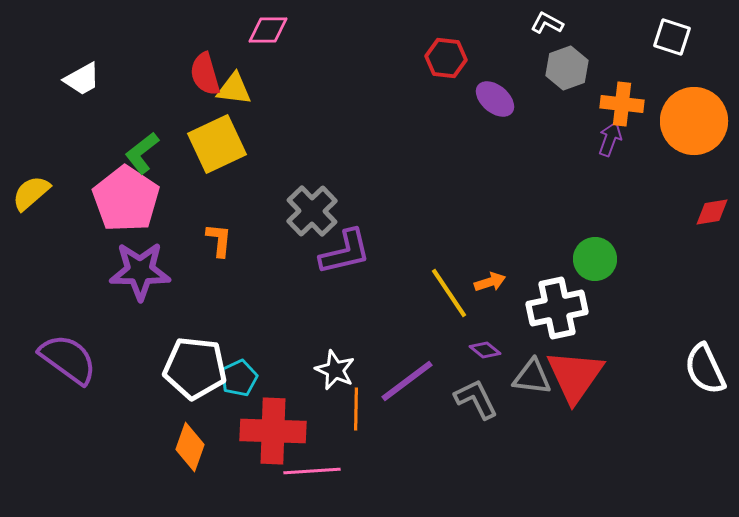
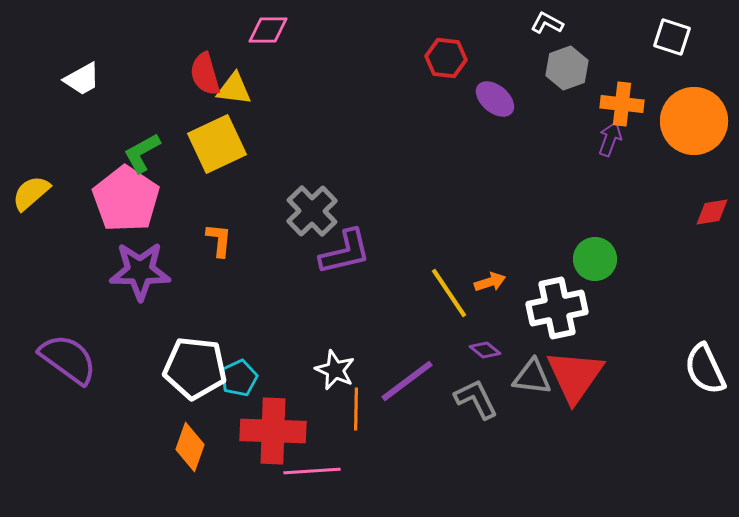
green L-shape: rotated 9 degrees clockwise
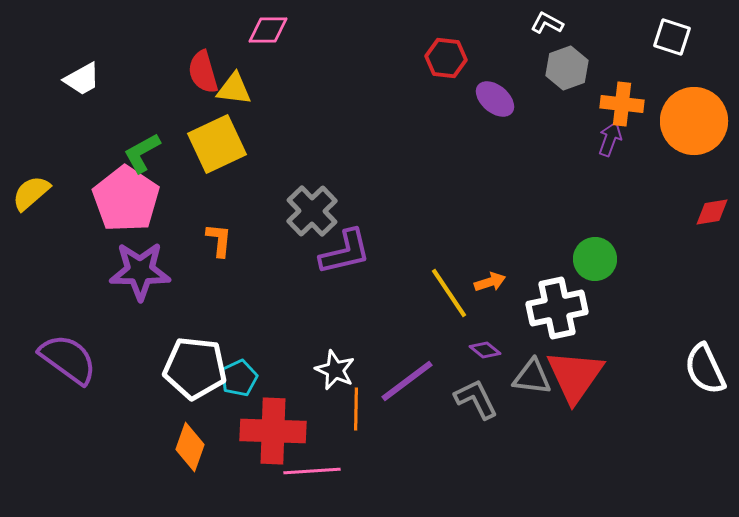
red semicircle: moved 2 px left, 2 px up
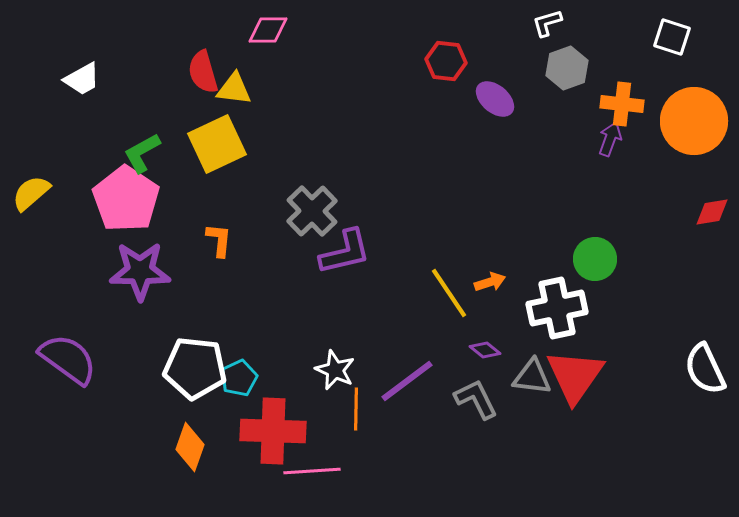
white L-shape: rotated 44 degrees counterclockwise
red hexagon: moved 3 px down
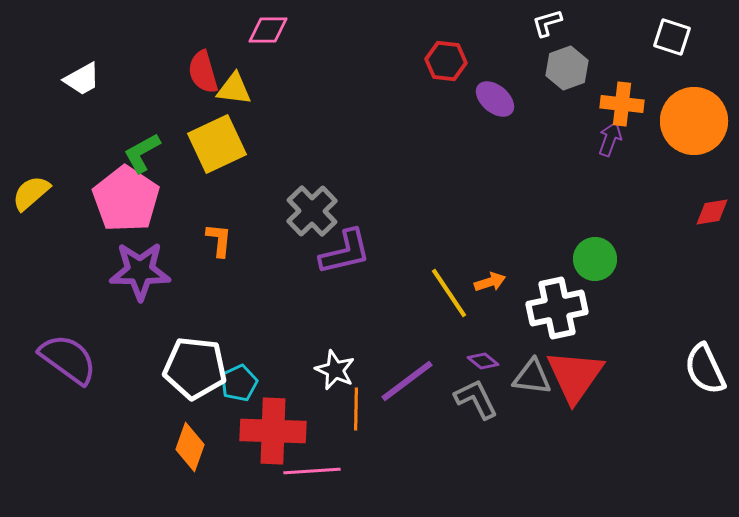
purple diamond: moved 2 px left, 11 px down
cyan pentagon: moved 5 px down
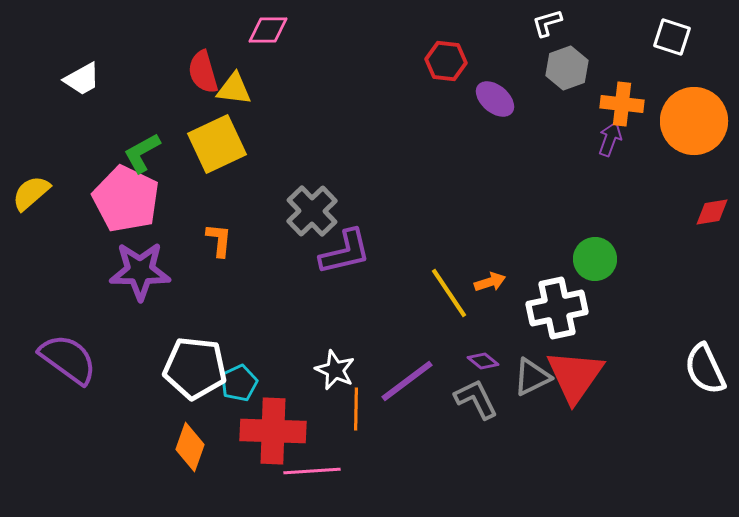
pink pentagon: rotated 8 degrees counterclockwise
gray triangle: rotated 33 degrees counterclockwise
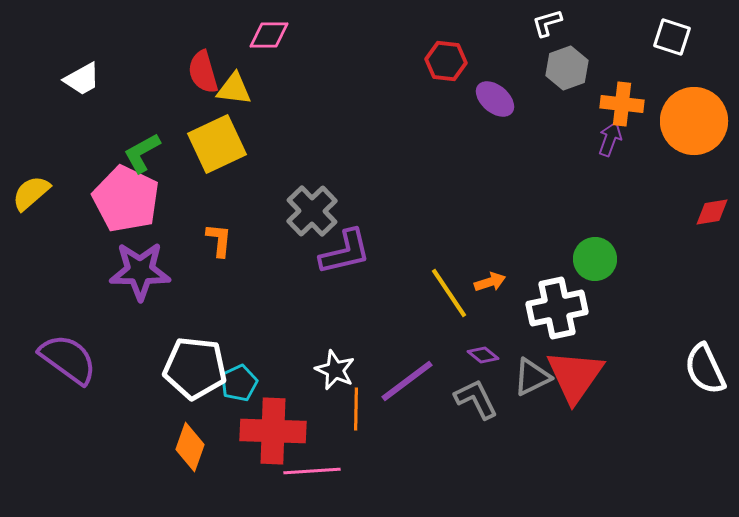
pink diamond: moved 1 px right, 5 px down
purple diamond: moved 6 px up
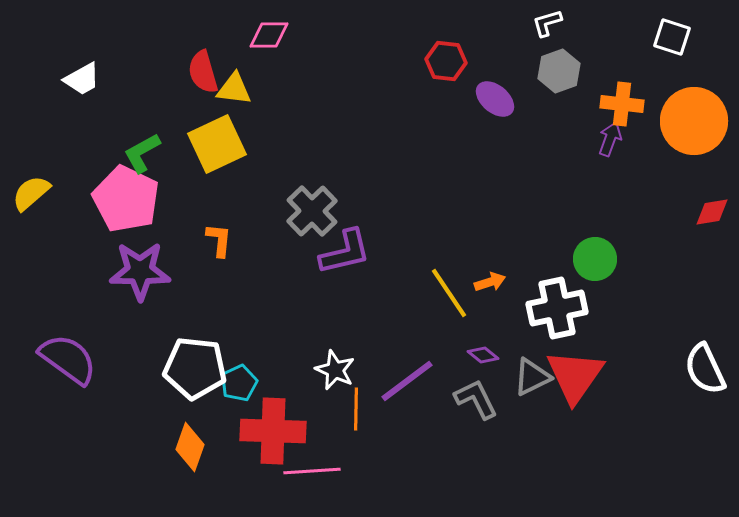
gray hexagon: moved 8 px left, 3 px down
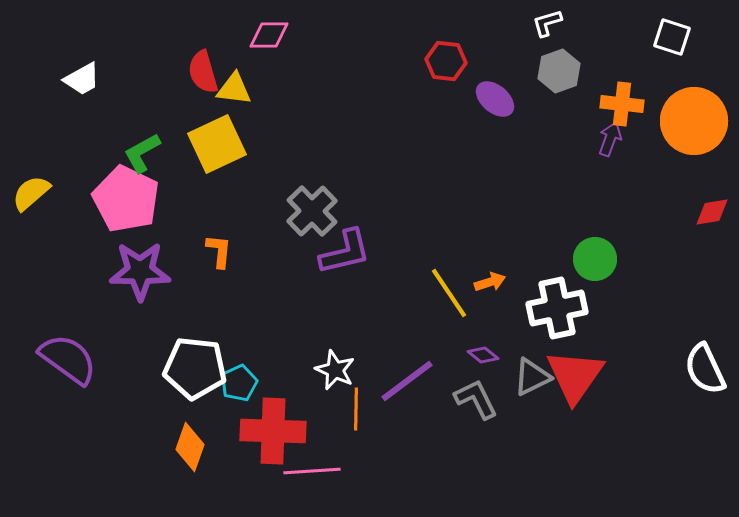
orange L-shape: moved 11 px down
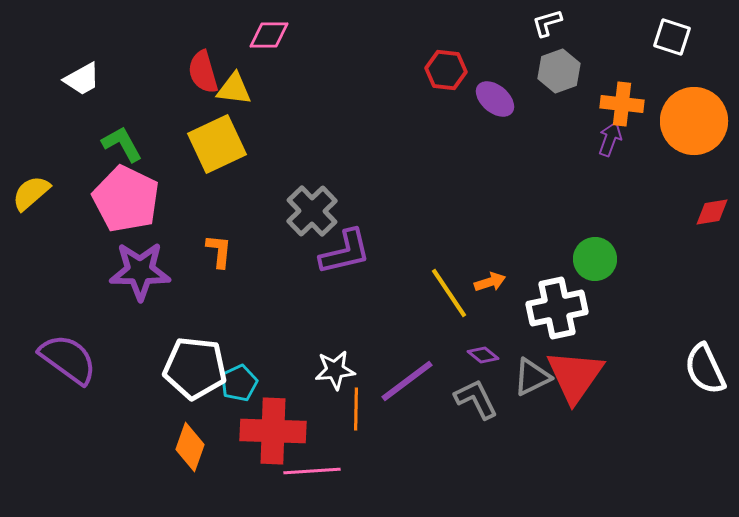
red hexagon: moved 9 px down
green L-shape: moved 20 px left, 9 px up; rotated 90 degrees clockwise
white star: rotated 30 degrees counterclockwise
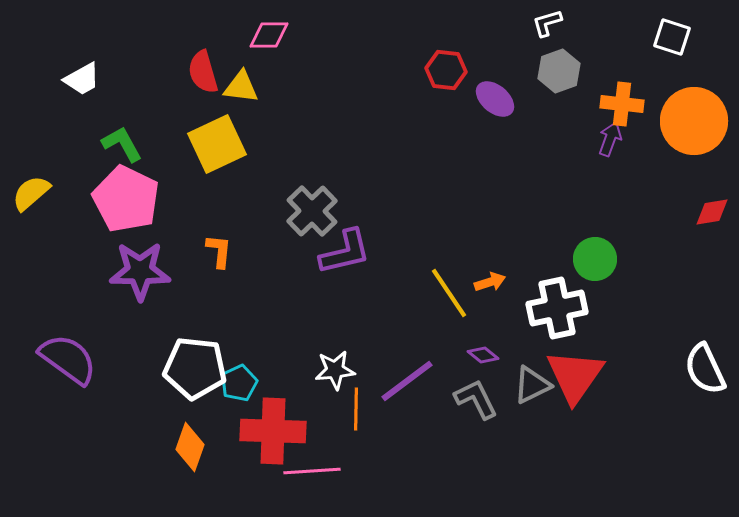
yellow triangle: moved 7 px right, 2 px up
gray triangle: moved 8 px down
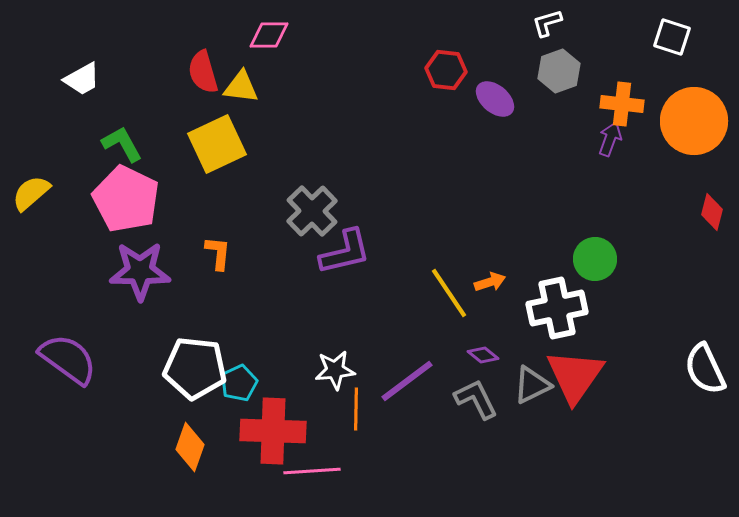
red diamond: rotated 66 degrees counterclockwise
orange L-shape: moved 1 px left, 2 px down
